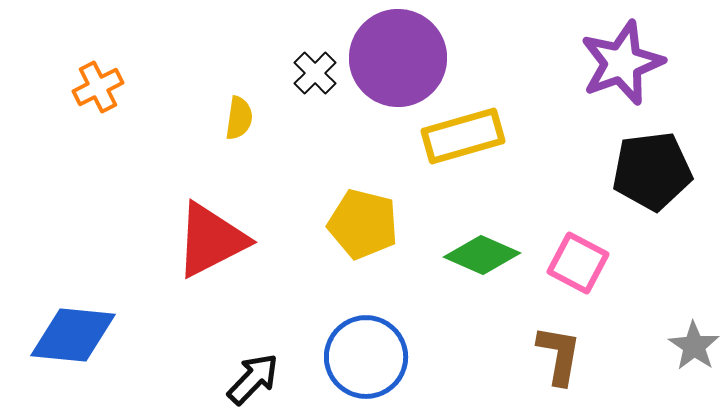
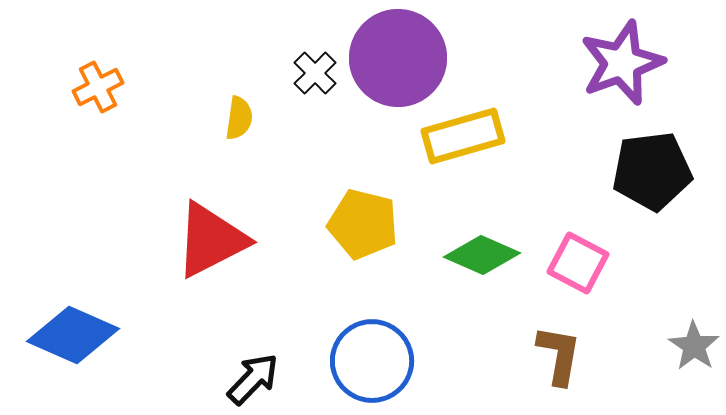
blue diamond: rotated 18 degrees clockwise
blue circle: moved 6 px right, 4 px down
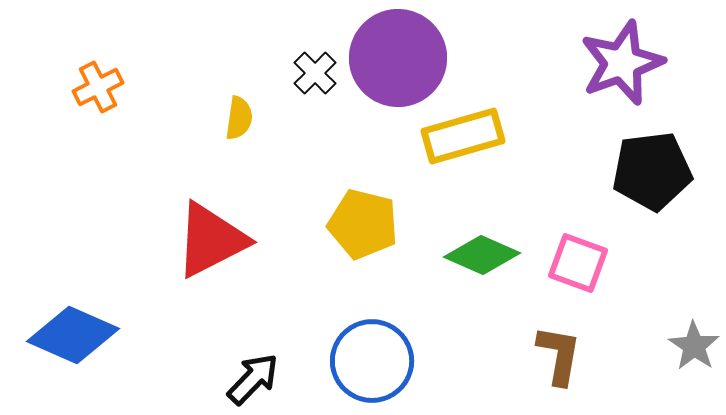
pink square: rotated 8 degrees counterclockwise
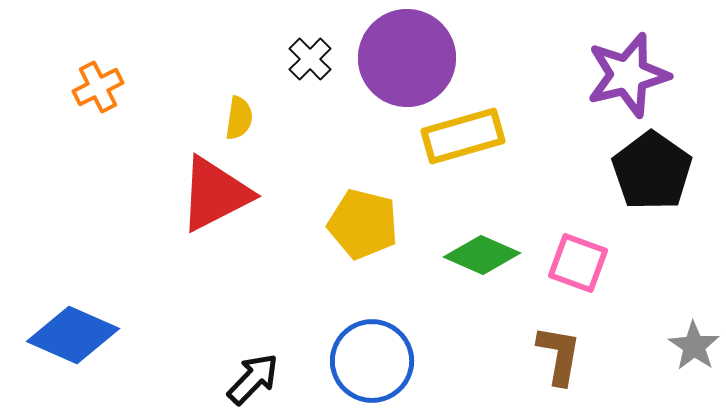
purple circle: moved 9 px right
purple star: moved 6 px right, 12 px down; rotated 6 degrees clockwise
black cross: moved 5 px left, 14 px up
black pentagon: rotated 30 degrees counterclockwise
red triangle: moved 4 px right, 46 px up
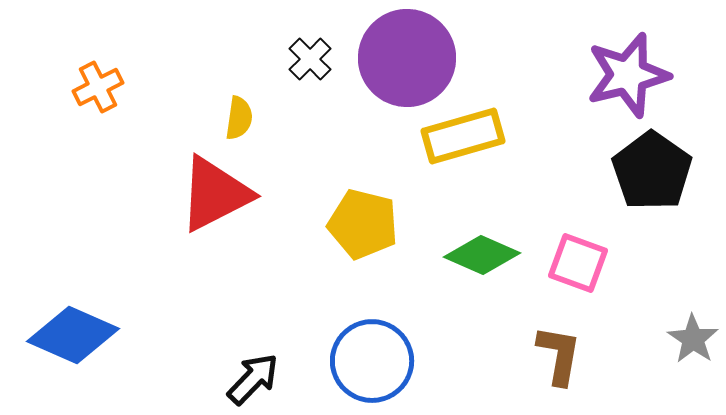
gray star: moved 1 px left, 7 px up
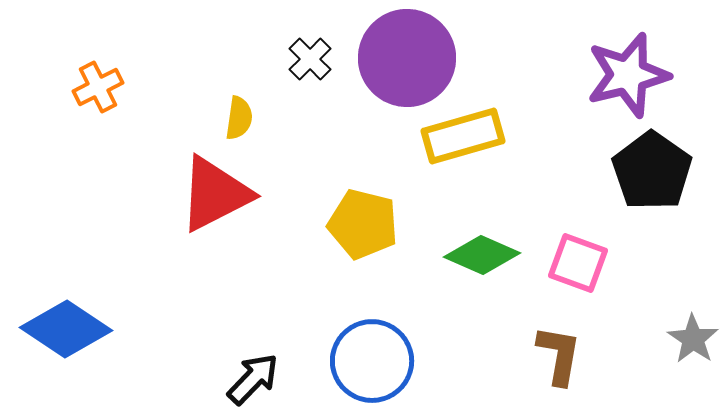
blue diamond: moved 7 px left, 6 px up; rotated 10 degrees clockwise
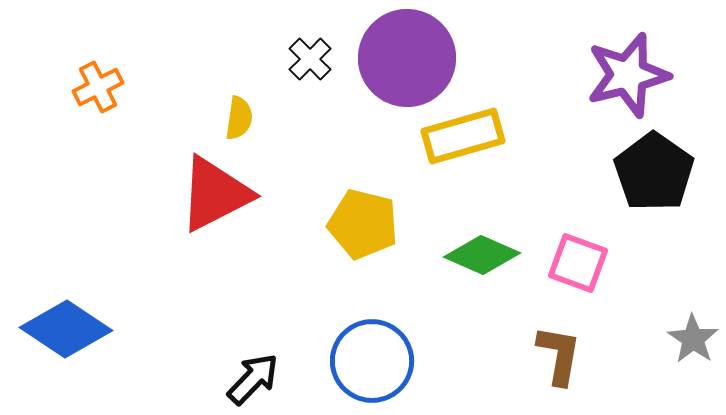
black pentagon: moved 2 px right, 1 px down
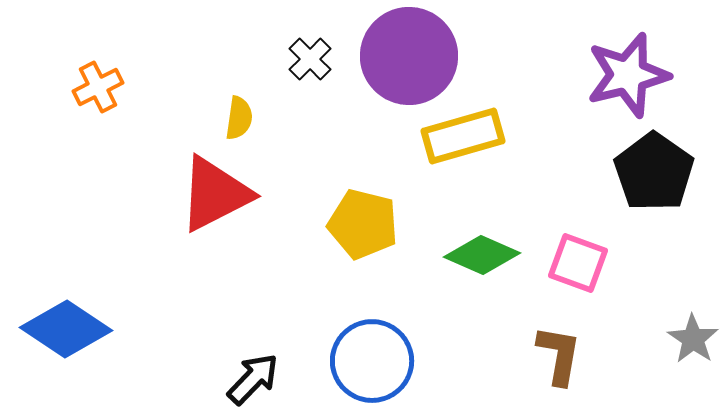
purple circle: moved 2 px right, 2 px up
